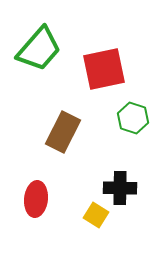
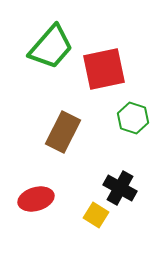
green trapezoid: moved 12 px right, 2 px up
black cross: rotated 28 degrees clockwise
red ellipse: rotated 68 degrees clockwise
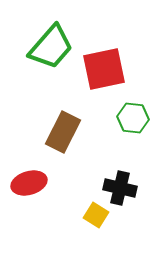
green hexagon: rotated 12 degrees counterclockwise
black cross: rotated 16 degrees counterclockwise
red ellipse: moved 7 px left, 16 px up
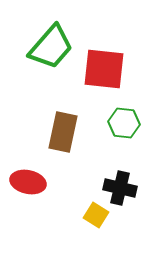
red square: rotated 18 degrees clockwise
green hexagon: moved 9 px left, 5 px down
brown rectangle: rotated 15 degrees counterclockwise
red ellipse: moved 1 px left, 1 px up; rotated 28 degrees clockwise
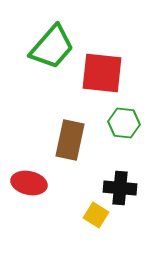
green trapezoid: moved 1 px right
red square: moved 2 px left, 4 px down
brown rectangle: moved 7 px right, 8 px down
red ellipse: moved 1 px right, 1 px down
black cross: rotated 8 degrees counterclockwise
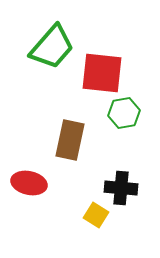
green hexagon: moved 10 px up; rotated 16 degrees counterclockwise
black cross: moved 1 px right
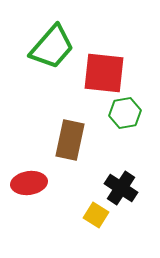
red square: moved 2 px right
green hexagon: moved 1 px right
red ellipse: rotated 20 degrees counterclockwise
black cross: rotated 28 degrees clockwise
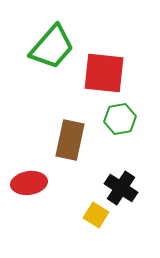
green hexagon: moved 5 px left, 6 px down
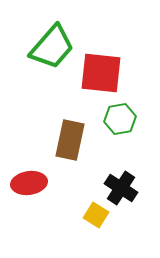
red square: moved 3 px left
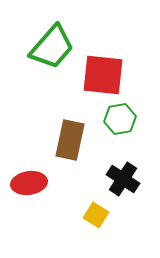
red square: moved 2 px right, 2 px down
black cross: moved 2 px right, 9 px up
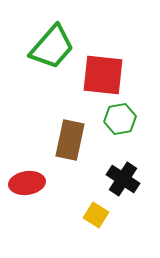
red ellipse: moved 2 px left
